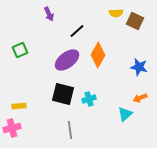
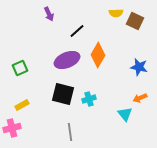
green square: moved 18 px down
purple ellipse: rotated 15 degrees clockwise
yellow rectangle: moved 3 px right, 1 px up; rotated 24 degrees counterclockwise
cyan triangle: rotated 28 degrees counterclockwise
gray line: moved 2 px down
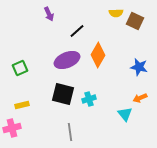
yellow rectangle: rotated 16 degrees clockwise
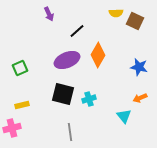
cyan triangle: moved 1 px left, 2 px down
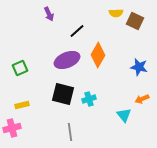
orange arrow: moved 2 px right, 1 px down
cyan triangle: moved 1 px up
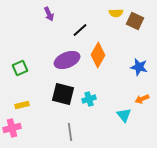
black line: moved 3 px right, 1 px up
